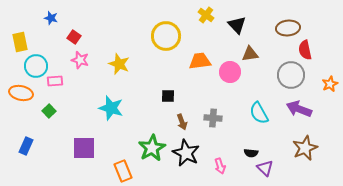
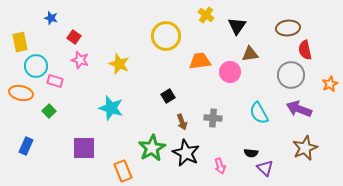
black triangle: moved 1 px down; rotated 18 degrees clockwise
pink rectangle: rotated 21 degrees clockwise
black square: rotated 32 degrees counterclockwise
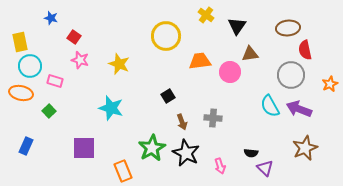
cyan circle: moved 6 px left
cyan semicircle: moved 11 px right, 7 px up
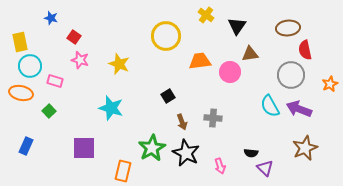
orange rectangle: rotated 35 degrees clockwise
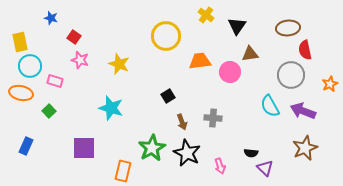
purple arrow: moved 4 px right, 2 px down
black star: moved 1 px right
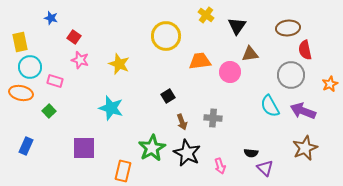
cyan circle: moved 1 px down
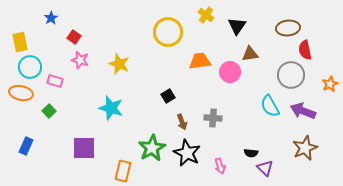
blue star: rotated 24 degrees clockwise
yellow circle: moved 2 px right, 4 px up
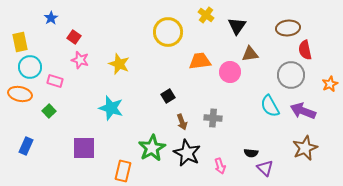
orange ellipse: moved 1 px left, 1 px down
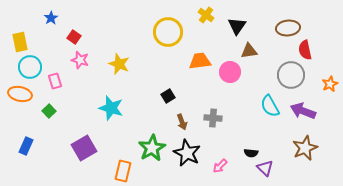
brown triangle: moved 1 px left, 3 px up
pink rectangle: rotated 56 degrees clockwise
purple square: rotated 30 degrees counterclockwise
pink arrow: rotated 63 degrees clockwise
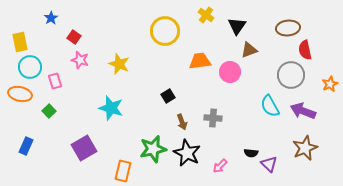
yellow circle: moved 3 px left, 1 px up
brown triangle: moved 1 px up; rotated 12 degrees counterclockwise
green star: moved 1 px right, 1 px down; rotated 16 degrees clockwise
purple triangle: moved 4 px right, 4 px up
